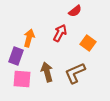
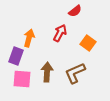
brown arrow: rotated 18 degrees clockwise
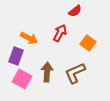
orange arrow: rotated 102 degrees clockwise
pink square: rotated 24 degrees clockwise
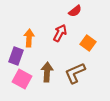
orange arrow: rotated 114 degrees counterclockwise
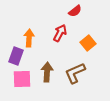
orange square: rotated 14 degrees clockwise
pink square: rotated 30 degrees counterclockwise
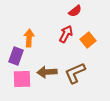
red arrow: moved 6 px right, 1 px down
orange square: moved 3 px up
brown arrow: rotated 96 degrees counterclockwise
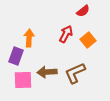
red semicircle: moved 8 px right
pink square: moved 1 px right, 1 px down
